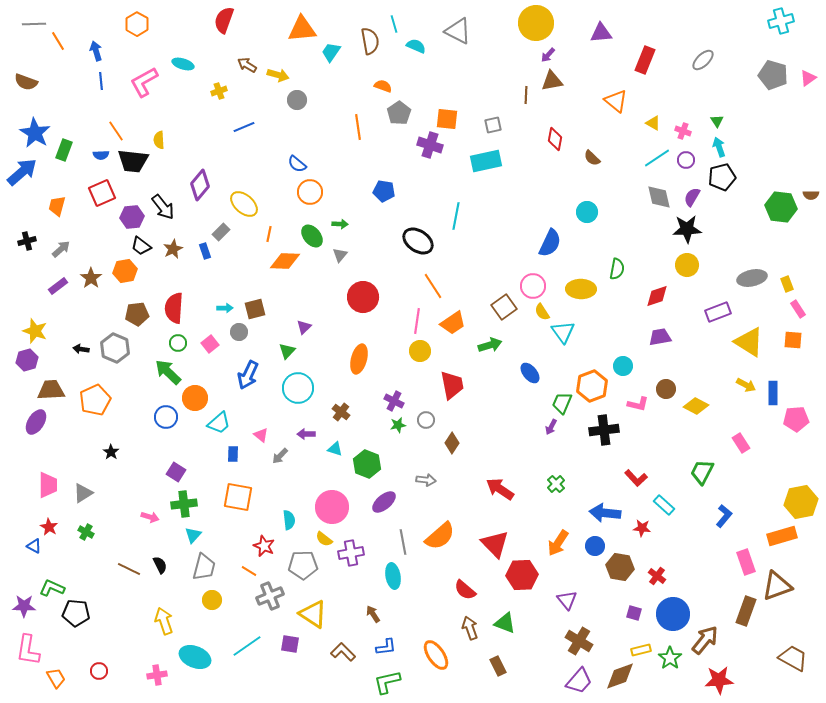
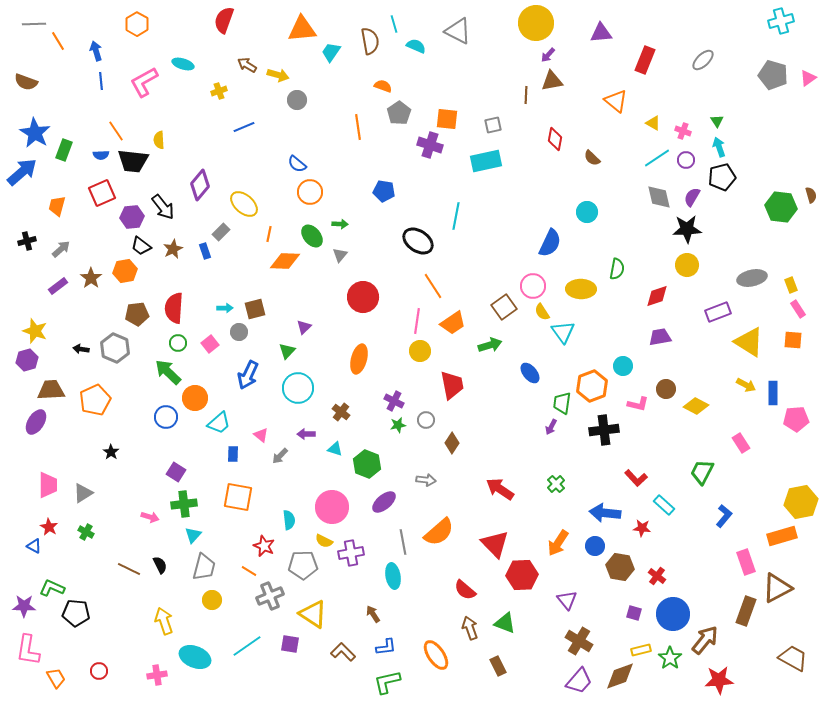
brown semicircle at (811, 195): rotated 105 degrees counterclockwise
yellow rectangle at (787, 284): moved 4 px right, 1 px down
green trapezoid at (562, 403): rotated 15 degrees counterclockwise
orange semicircle at (440, 536): moved 1 px left, 4 px up
yellow semicircle at (324, 539): moved 2 px down; rotated 12 degrees counterclockwise
brown triangle at (777, 586): moved 2 px down; rotated 8 degrees counterclockwise
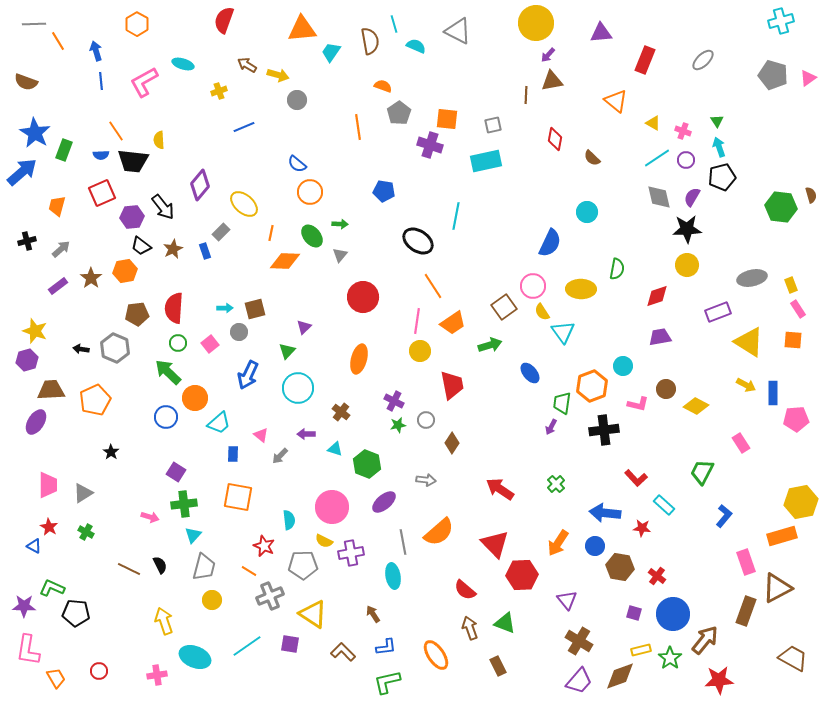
orange line at (269, 234): moved 2 px right, 1 px up
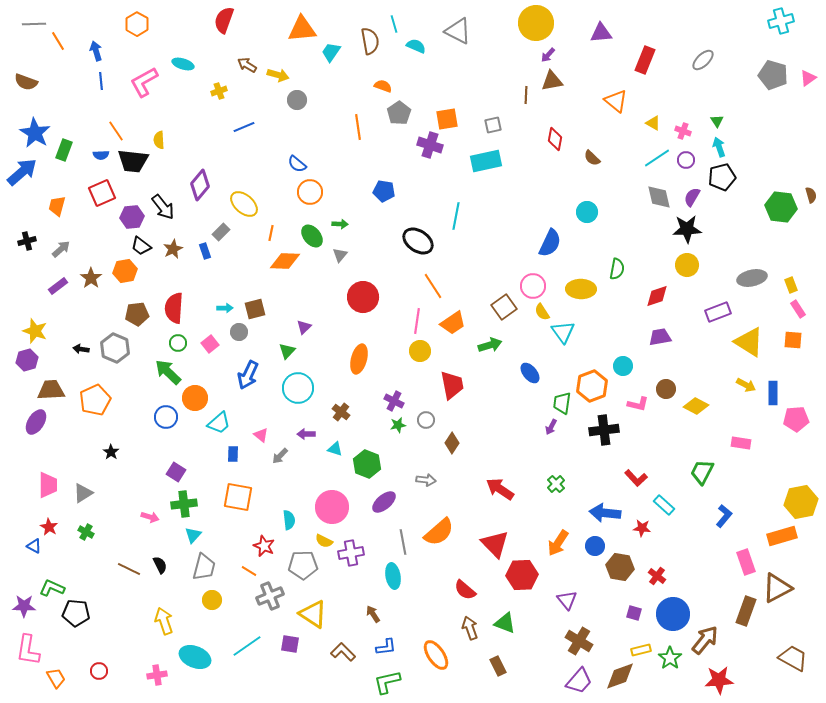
orange square at (447, 119): rotated 15 degrees counterclockwise
pink rectangle at (741, 443): rotated 48 degrees counterclockwise
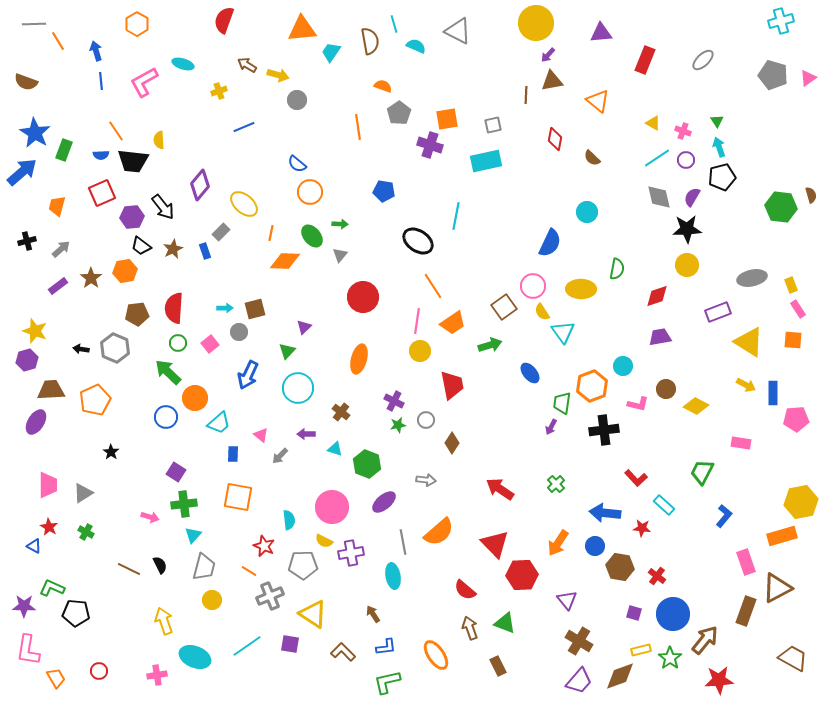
orange triangle at (616, 101): moved 18 px left
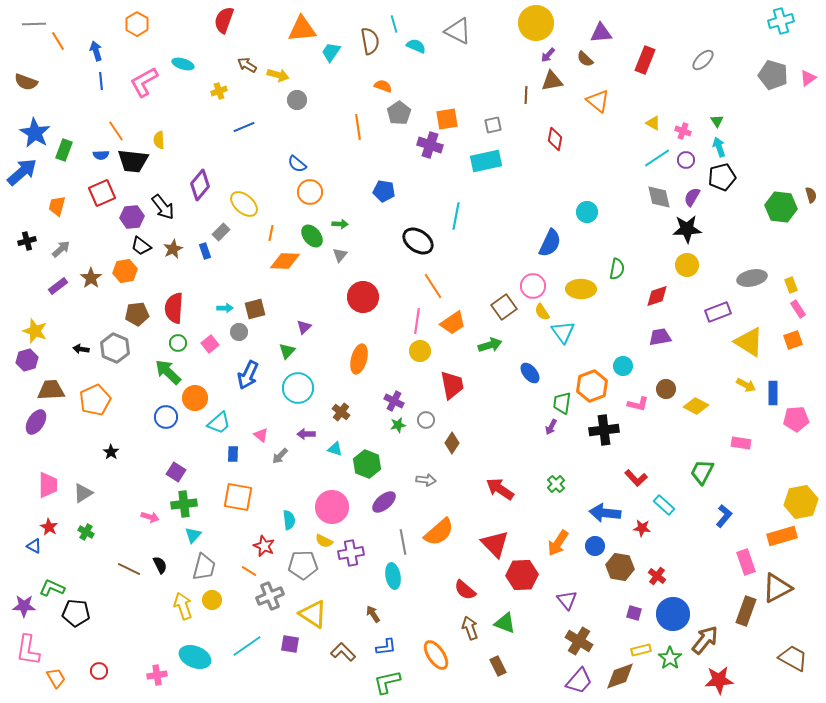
brown semicircle at (592, 158): moved 7 px left, 99 px up
orange square at (793, 340): rotated 24 degrees counterclockwise
yellow arrow at (164, 621): moved 19 px right, 15 px up
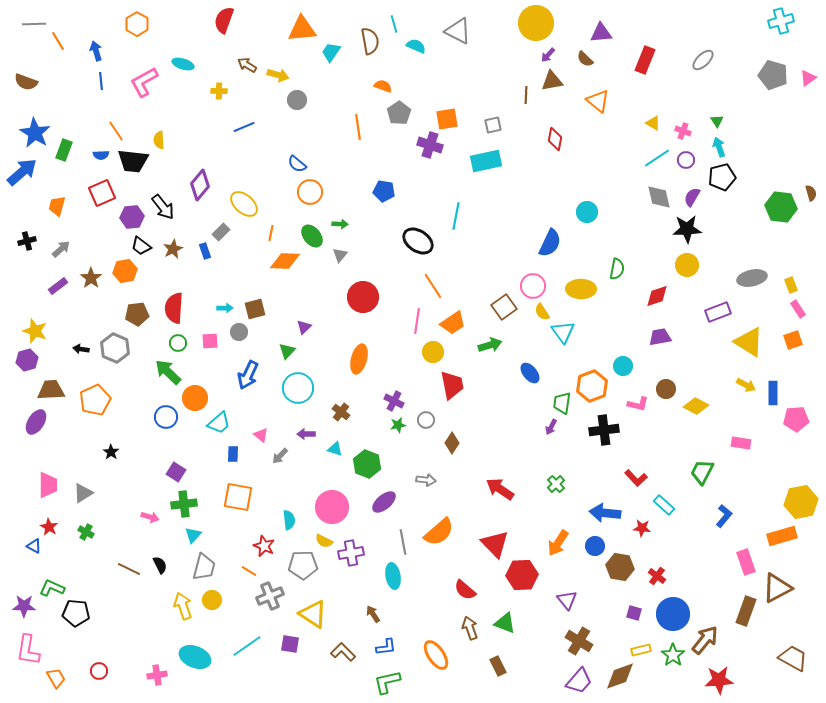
yellow cross at (219, 91): rotated 21 degrees clockwise
brown semicircle at (811, 195): moved 2 px up
pink square at (210, 344): moved 3 px up; rotated 36 degrees clockwise
yellow circle at (420, 351): moved 13 px right, 1 px down
green star at (670, 658): moved 3 px right, 3 px up
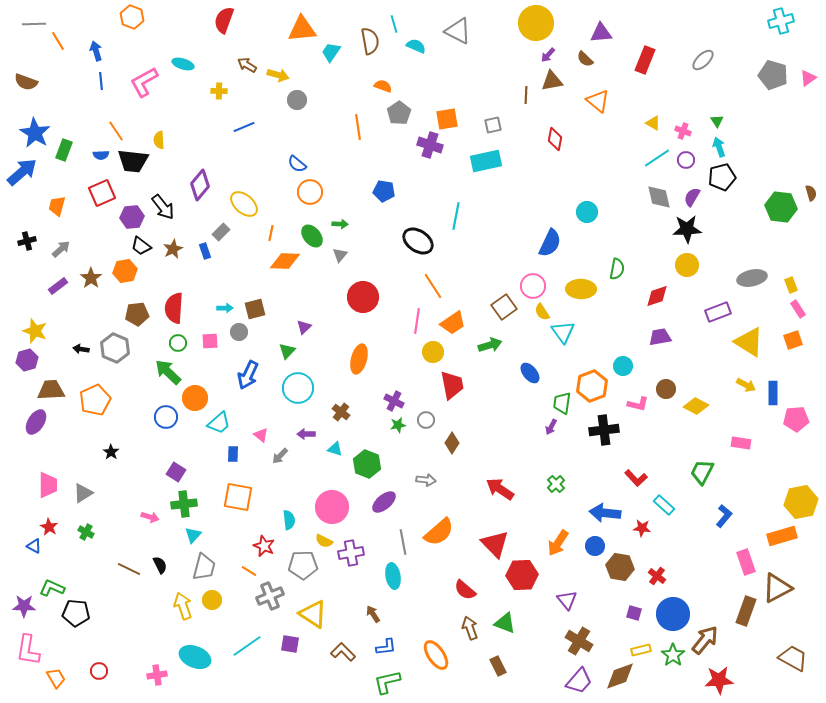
orange hexagon at (137, 24): moved 5 px left, 7 px up; rotated 10 degrees counterclockwise
